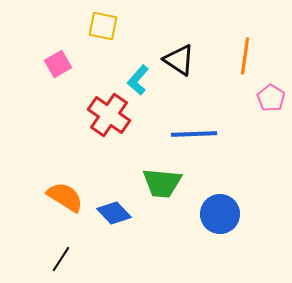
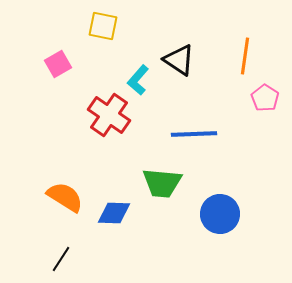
pink pentagon: moved 6 px left
blue diamond: rotated 44 degrees counterclockwise
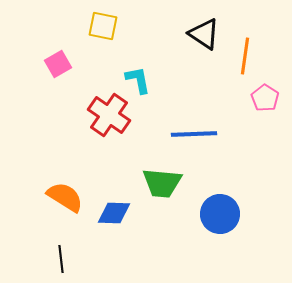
black triangle: moved 25 px right, 26 px up
cyan L-shape: rotated 128 degrees clockwise
black line: rotated 40 degrees counterclockwise
